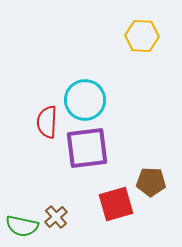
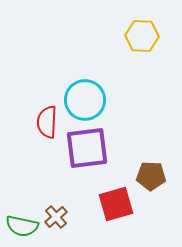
brown pentagon: moved 6 px up
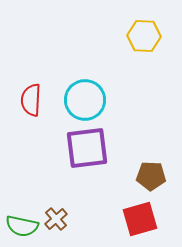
yellow hexagon: moved 2 px right
red semicircle: moved 16 px left, 22 px up
red square: moved 24 px right, 15 px down
brown cross: moved 2 px down
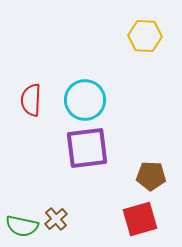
yellow hexagon: moved 1 px right
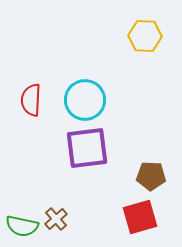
red square: moved 2 px up
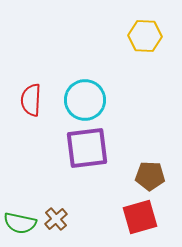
brown pentagon: moved 1 px left
green semicircle: moved 2 px left, 3 px up
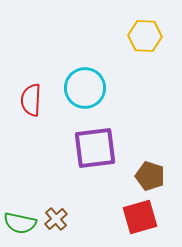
cyan circle: moved 12 px up
purple square: moved 8 px right
brown pentagon: rotated 16 degrees clockwise
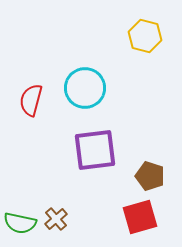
yellow hexagon: rotated 12 degrees clockwise
red semicircle: rotated 12 degrees clockwise
purple square: moved 2 px down
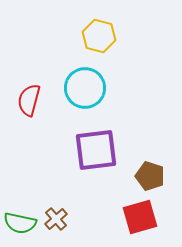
yellow hexagon: moved 46 px left
red semicircle: moved 2 px left
purple square: moved 1 px right
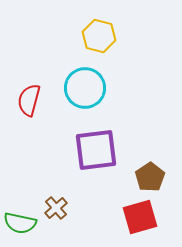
brown pentagon: moved 1 px down; rotated 20 degrees clockwise
brown cross: moved 11 px up
